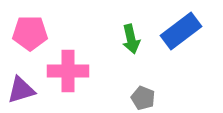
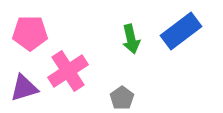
pink cross: rotated 33 degrees counterclockwise
purple triangle: moved 3 px right, 2 px up
gray pentagon: moved 21 px left; rotated 15 degrees clockwise
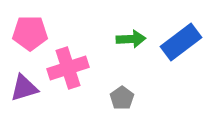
blue rectangle: moved 11 px down
green arrow: rotated 80 degrees counterclockwise
pink cross: moved 3 px up; rotated 15 degrees clockwise
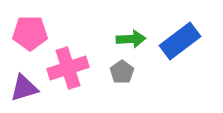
blue rectangle: moved 1 px left, 1 px up
gray pentagon: moved 26 px up
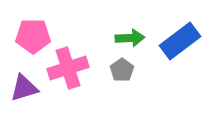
pink pentagon: moved 3 px right, 3 px down
green arrow: moved 1 px left, 1 px up
gray pentagon: moved 2 px up
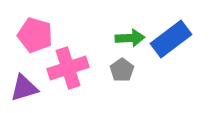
pink pentagon: moved 2 px right, 1 px up; rotated 16 degrees clockwise
blue rectangle: moved 9 px left, 2 px up
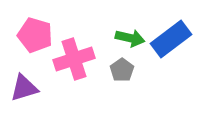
green arrow: rotated 16 degrees clockwise
pink cross: moved 6 px right, 9 px up
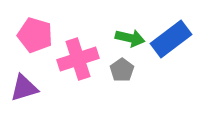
pink cross: moved 4 px right
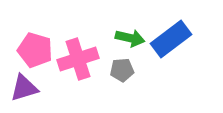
pink pentagon: moved 15 px down
gray pentagon: rotated 30 degrees clockwise
